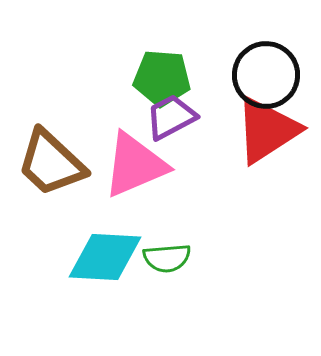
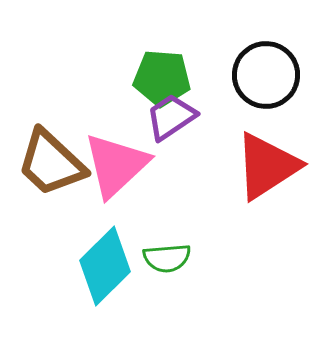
purple trapezoid: rotated 6 degrees counterclockwise
red triangle: moved 36 px down
pink triangle: moved 19 px left; rotated 20 degrees counterclockwise
cyan diamond: moved 9 px down; rotated 48 degrees counterclockwise
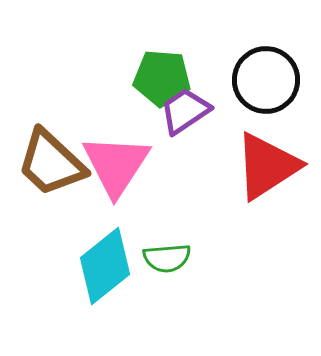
black circle: moved 5 px down
purple trapezoid: moved 14 px right, 6 px up
pink triangle: rotated 14 degrees counterclockwise
cyan diamond: rotated 6 degrees clockwise
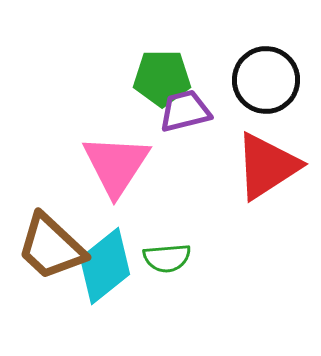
green pentagon: rotated 4 degrees counterclockwise
purple trapezoid: rotated 20 degrees clockwise
brown trapezoid: moved 84 px down
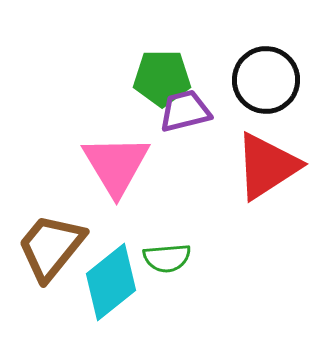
pink triangle: rotated 4 degrees counterclockwise
brown trapezoid: rotated 86 degrees clockwise
cyan diamond: moved 6 px right, 16 px down
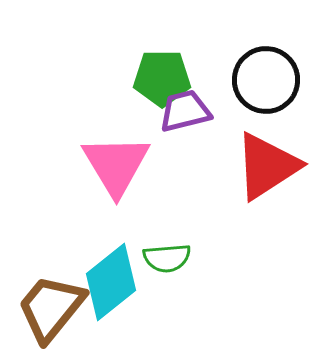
brown trapezoid: moved 61 px down
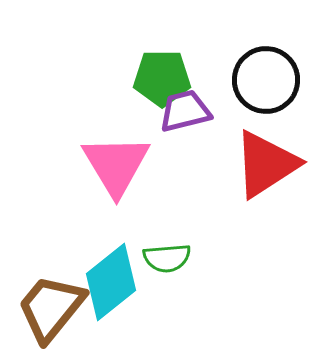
red triangle: moved 1 px left, 2 px up
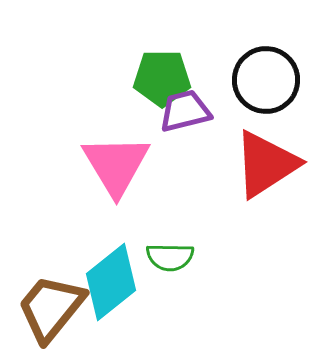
green semicircle: moved 3 px right, 1 px up; rotated 6 degrees clockwise
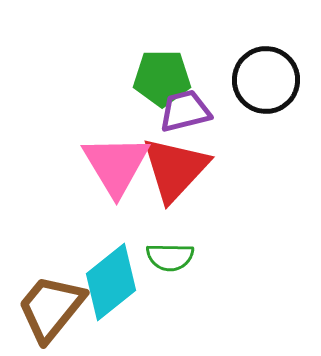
red triangle: moved 91 px left, 5 px down; rotated 14 degrees counterclockwise
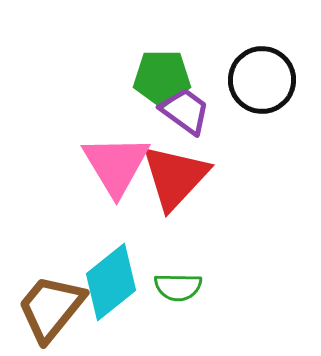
black circle: moved 4 px left
purple trapezoid: rotated 50 degrees clockwise
red triangle: moved 8 px down
green semicircle: moved 8 px right, 30 px down
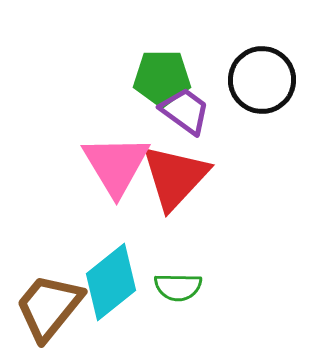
brown trapezoid: moved 2 px left, 1 px up
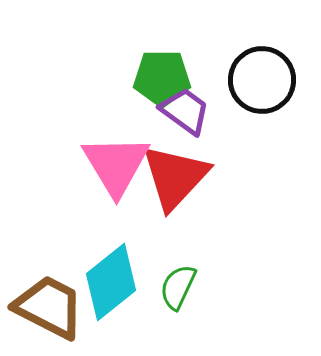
green semicircle: rotated 114 degrees clockwise
brown trapezoid: rotated 78 degrees clockwise
